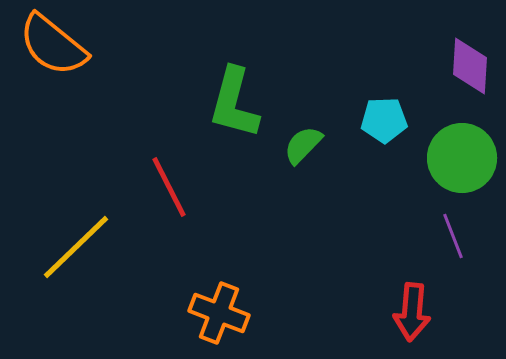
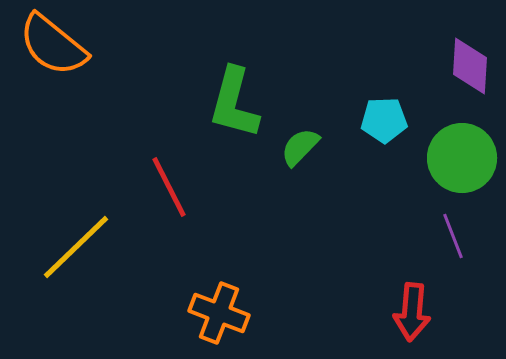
green semicircle: moved 3 px left, 2 px down
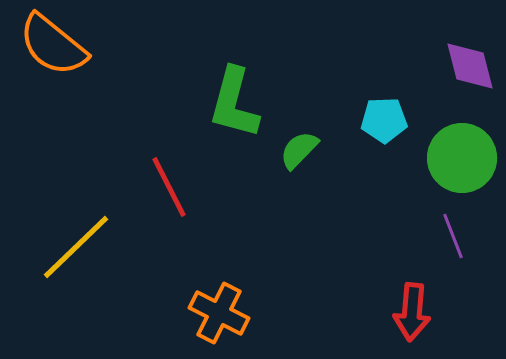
purple diamond: rotated 18 degrees counterclockwise
green semicircle: moved 1 px left, 3 px down
orange cross: rotated 6 degrees clockwise
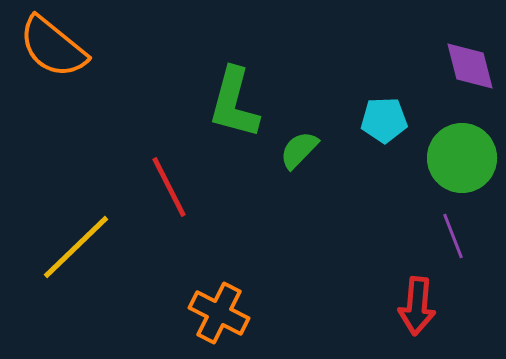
orange semicircle: moved 2 px down
red arrow: moved 5 px right, 6 px up
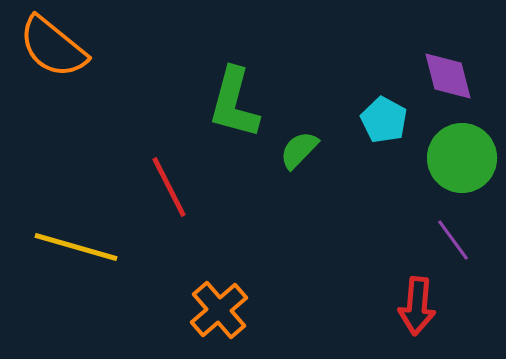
purple diamond: moved 22 px left, 10 px down
cyan pentagon: rotated 30 degrees clockwise
purple line: moved 4 px down; rotated 15 degrees counterclockwise
yellow line: rotated 60 degrees clockwise
orange cross: moved 3 px up; rotated 22 degrees clockwise
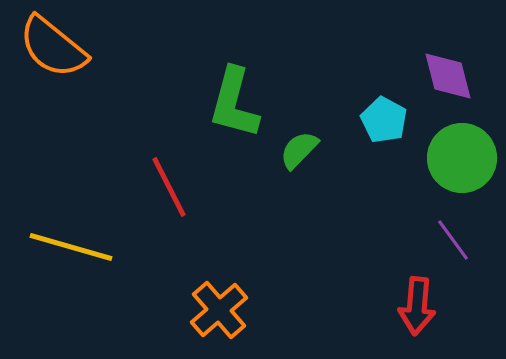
yellow line: moved 5 px left
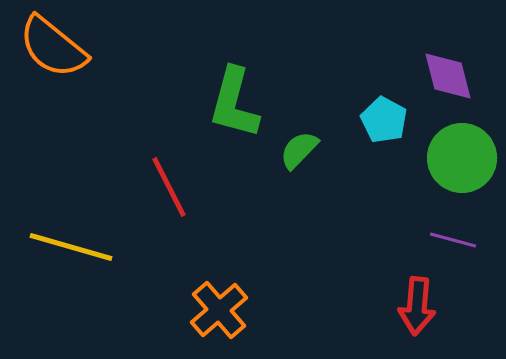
purple line: rotated 39 degrees counterclockwise
